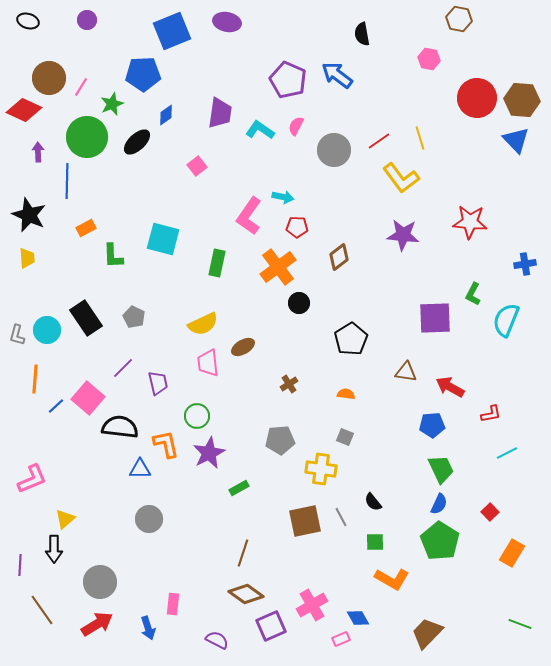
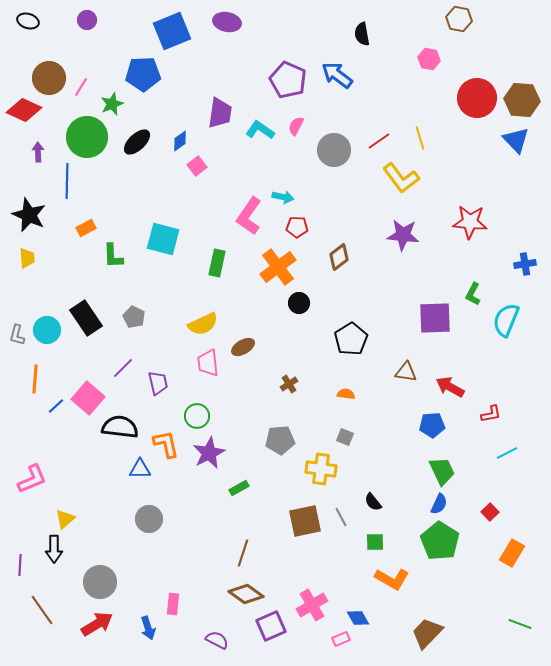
blue diamond at (166, 115): moved 14 px right, 26 px down
green trapezoid at (441, 469): moved 1 px right, 2 px down
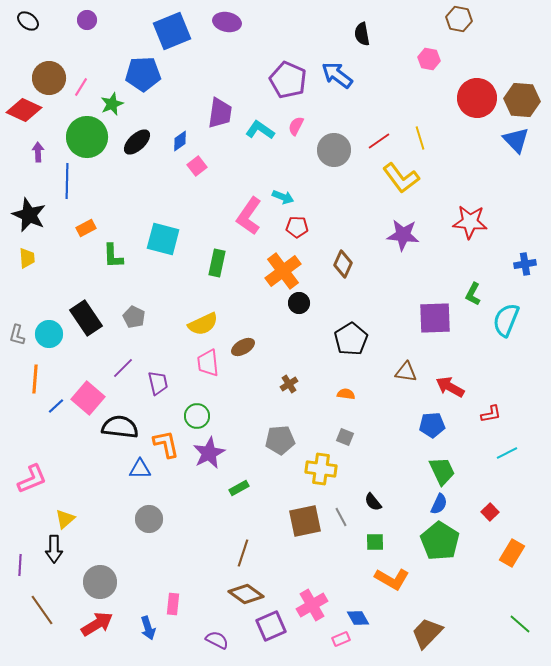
black ellipse at (28, 21): rotated 20 degrees clockwise
cyan arrow at (283, 197): rotated 10 degrees clockwise
brown diamond at (339, 257): moved 4 px right, 7 px down; rotated 28 degrees counterclockwise
orange cross at (278, 267): moved 5 px right, 4 px down
cyan circle at (47, 330): moved 2 px right, 4 px down
green line at (520, 624): rotated 20 degrees clockwise
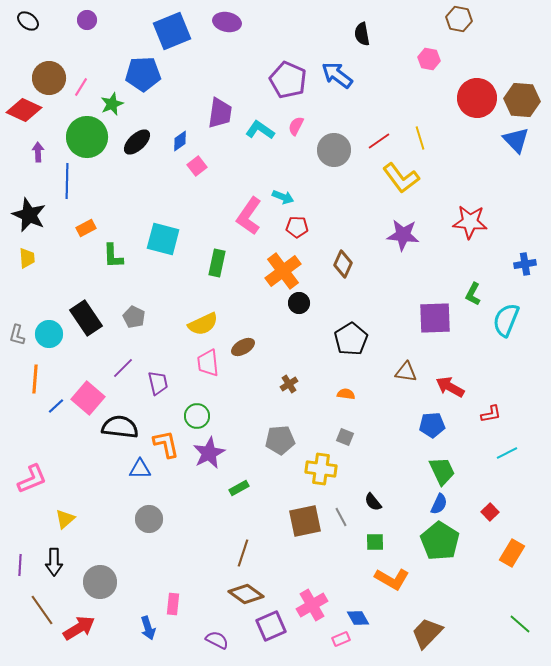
black arrow at (54, 549): moved 13 px down
red arrow at (97, 624): moved 18 px left, 4 px down
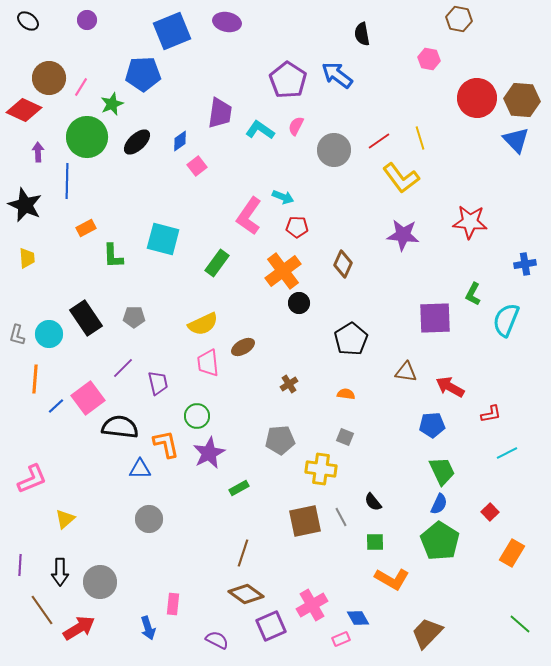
purple pentagon at (288, 80): rotated 9 degrees clockwise
black star at (29, 215): moved 4 px left, 10 px up
green rectangle at (217, 263): rotated 24 degrees clockwise
gray pentagon at (134, 317): rotated 25 degrees counterclockwise
pink square at (88, 398): rotated 12 degrees clockwise
black arrow at (54, 562): moved 6 px right, 10 px down
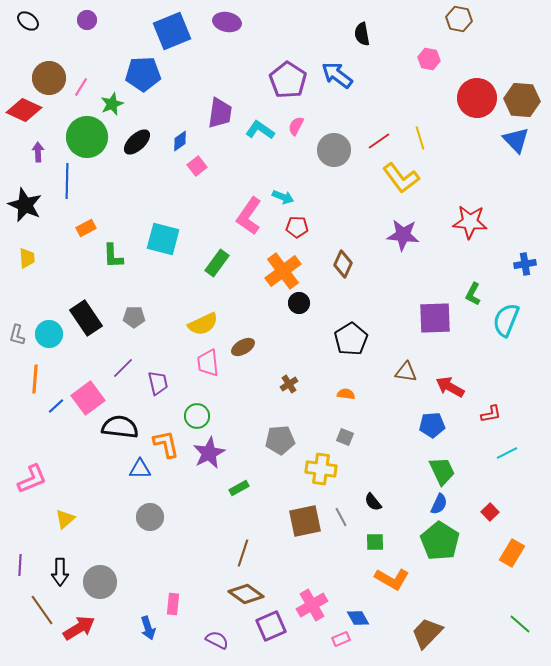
gray circle at (149, 519): moved 1 px right, 2 px up
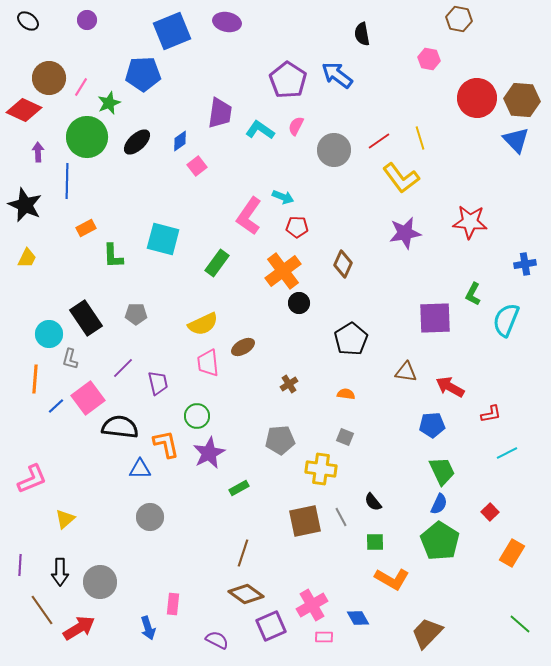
green star at (112, 104): moved 3 px left, 1 px up
purple star at (403, 235): moved 2 px right, 2 px up; rotated 16 degrees counterclockwise
yellow trapezoid at (27, 258): rotated 30 degrees clockwise
gray pentagon at (134, 317): moved 2 px right, 3 px up
gray L-shape at (17, 335): moved 53 px right, 24 px down
pink rectangle at (341, 639): moved 17 px left, 2 px up; rotated 24 degrees clockwise
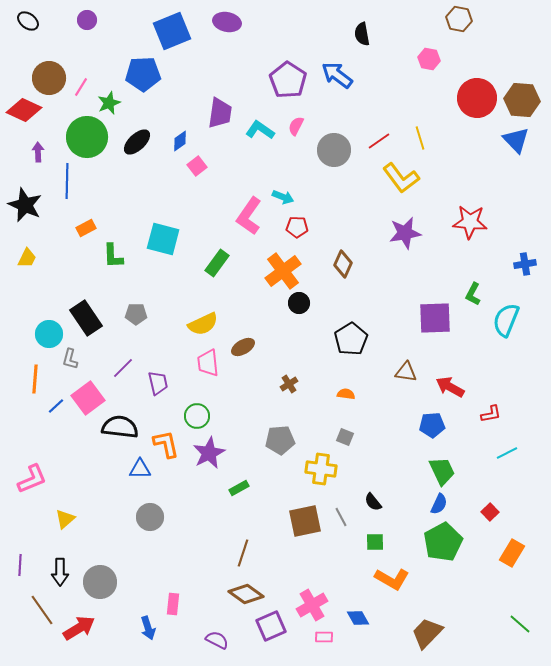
green pentagon at (440, 541): moved 3 px right, 1 px down; rotated 12 degrees clockwise
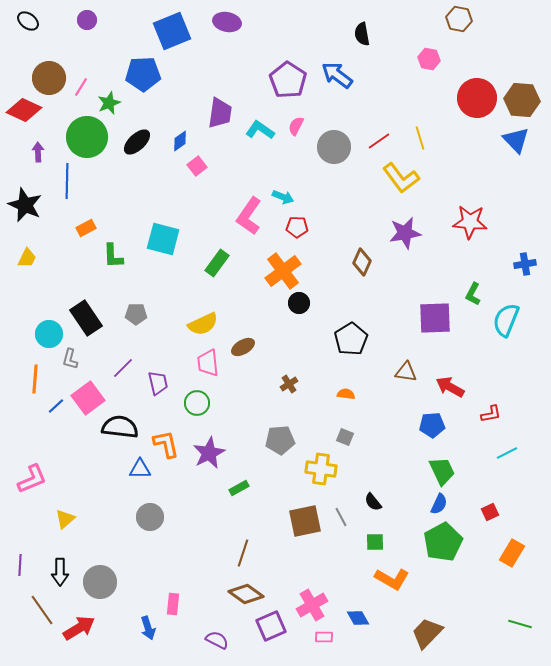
gray circle at (334, 150): moved 3 px up
brown diamond at (343, 264): moved 19 px right, 2 px up
green circle at (197, 416): moved 13 px up
red square at (490, 512): rotated 18 degrees clockwise
green line at (520, 624): rotated 25 degrees counterclockwise
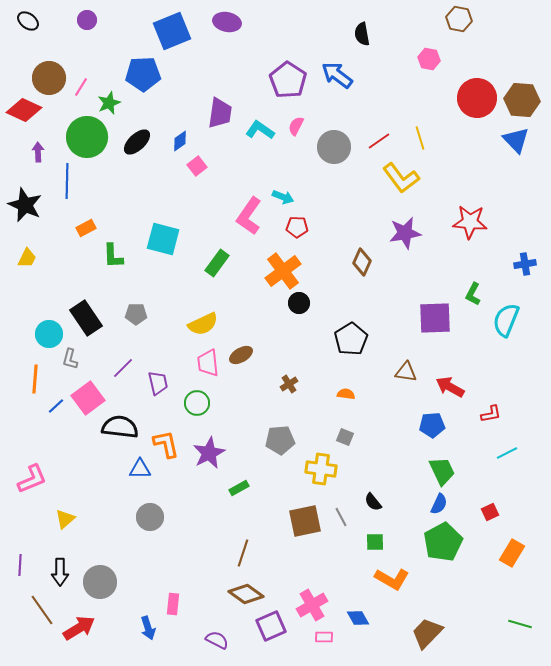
brown ellipse at (243, 347): moved 2 px left, 8 px down
